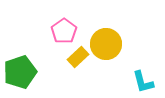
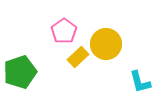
cyan L-shape: moved 3 px left
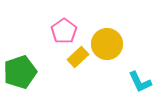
yellow circle: moved 1 px right
cyan L-shape: rotated 10 degrees counterclockwise
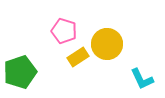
pink pentagon: rotated 20 degrees counterclockwise
yellow rectangle: rotated 10 degrees clockwise
cyan L-shape: moved 2 px right, 3 px up
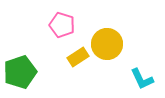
pink pentagon: moved 2 px left, 6 px up
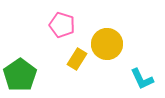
yellow rectangle: moved 1 px left, 2 px down; rotated 25 degrees counterclockwise
green pentagon: moved 3 px down; rotated 16 degrees counterclockwise
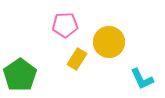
pink pentagon: moved 3 px right; rotated 20 degrees counterclockwise
yellow circle: moved 2 px right, 2 px up
